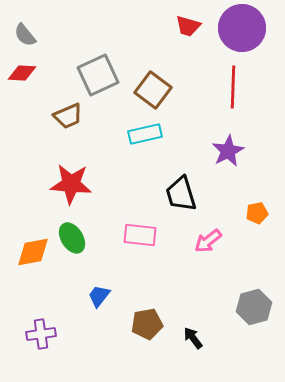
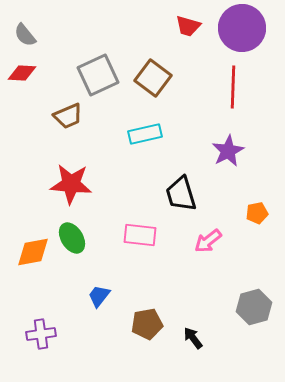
brown square: moved 12 px up
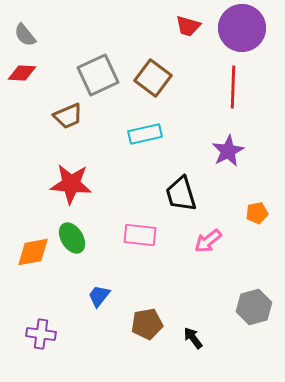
purple cross: rotated 16 degrees clockwise
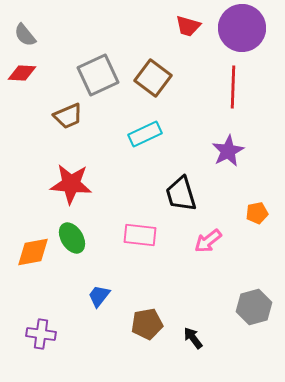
cyan rectangle: rotated 12 degrees counterclockwise
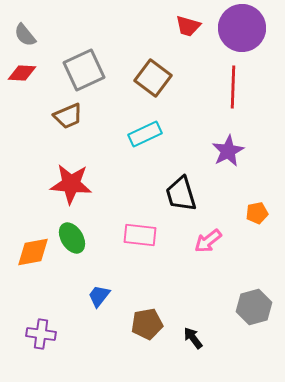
gray square: moved 14 px left, 5 px up
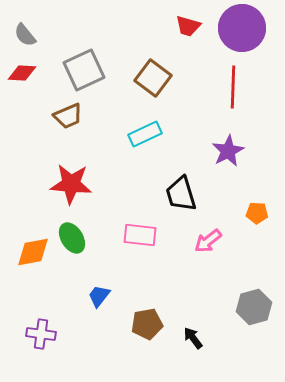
orange pentagon: rotated 15 degrees clockwise
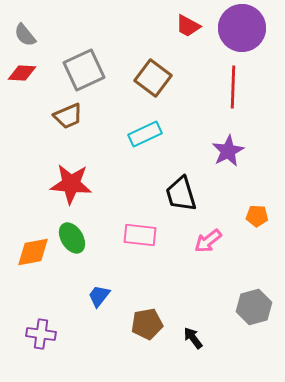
red trapezoid: rotated 12 degrees clockwise
orange pentagon: moved 3 px down
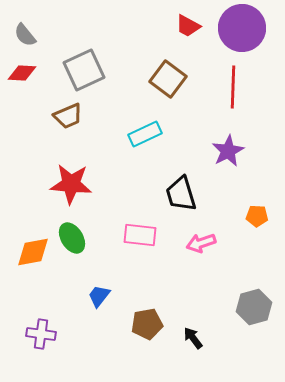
brown square: moved 15 px right, 1 px down
pink arrow: moved 7 px left, 2 px down; rotated 20 degrees clockwise
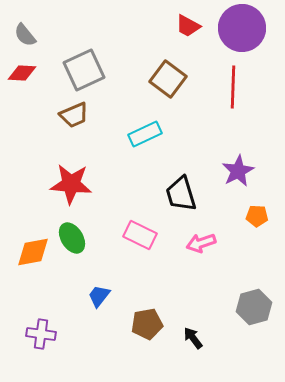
brown trapezoid: moved 6 px right, 1 px up
purple star: moved 10 px right, 20 px down
pink rectangle: rotated 20 degrees clockwise
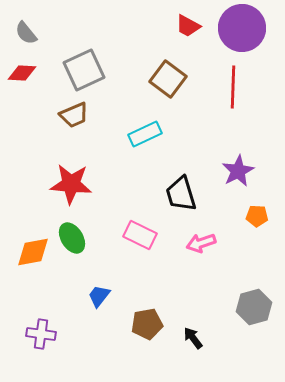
gray semicircle: moved 1 px right, 2 px up
